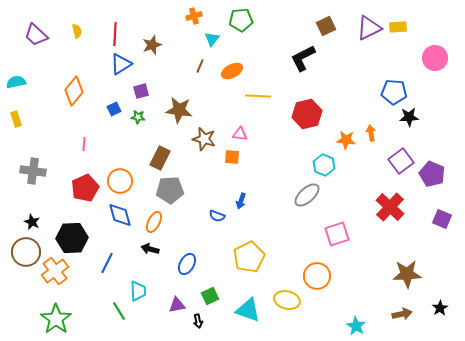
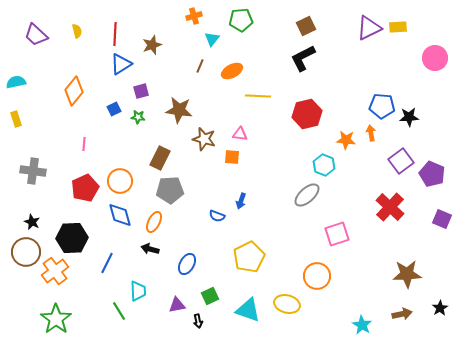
brown square at (326, 26): moved 20 px left
blue pentagon at (394, 92): moved 12 px left, 14 px down
yellow ellipse at (287, 300): moved 4 px down
cyan star at (356, 326): moved 6 px right, 1 px up
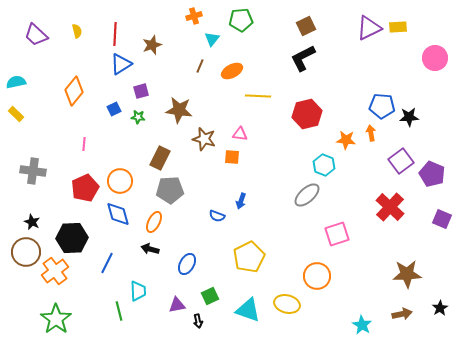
yellow rectangle at (16, 119): moved 5 px up; rotated 28 degrees counterclockwise
blue diamond at (120, 215): moved 2 px left, 1 px up
green line at (119, 311): rotated 18 degrees clockwise
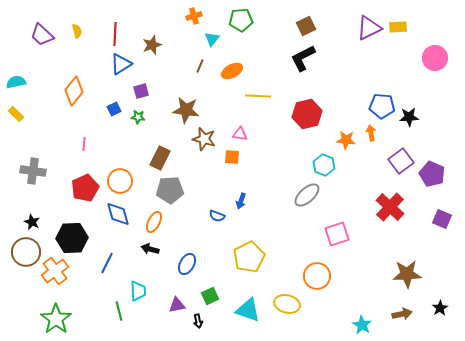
purple trapezoid at (36, 35): moved 6 px right
brown star at (179, 110): moved 7 px right
